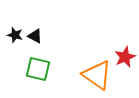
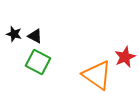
black star: moved 1 px left, 1 px up
green square: moved 7 px up; rotated 15 degrees clockwise
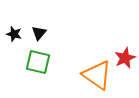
black triangle: moved 4 px right, 3 px up; rotated 42 degrees clockwise
red star: moved 1 px down
green square: rotated 15 degrees counterclockwise
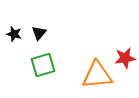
red star: rotated 15 degrees clockwise
green square: moved 5 px right, 3 px down; rotated 30 degrees counterclockwise
orange triangle: rotated 40 degrees counterclockwise
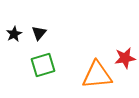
black star: rotated 28 degrees clockwise
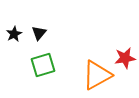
orange triangle: rotated 24 degrees counterclockwise
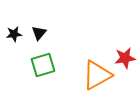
black star: rotated 21 degrees clockwise
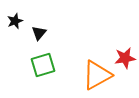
black star: moved 1 px right, 13 px up; rotated 14 degrees counterclockwise
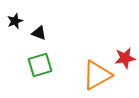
black triangle: rotated 49 degrees counterclockwise
green square: moved 3 px left
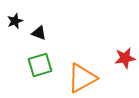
orange triangle: moved 15 px left, 3 px down
